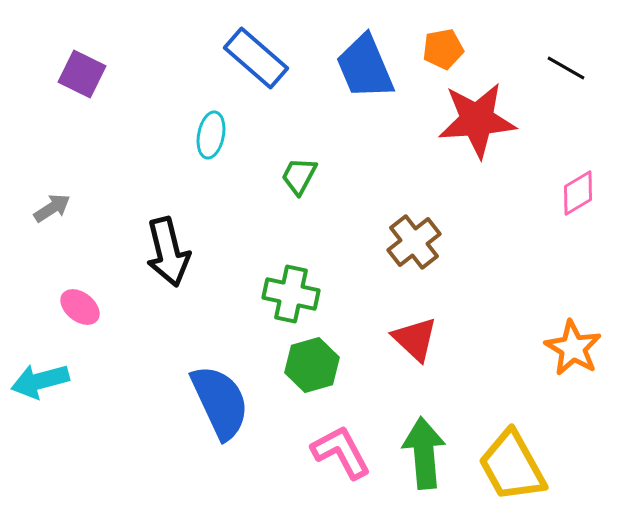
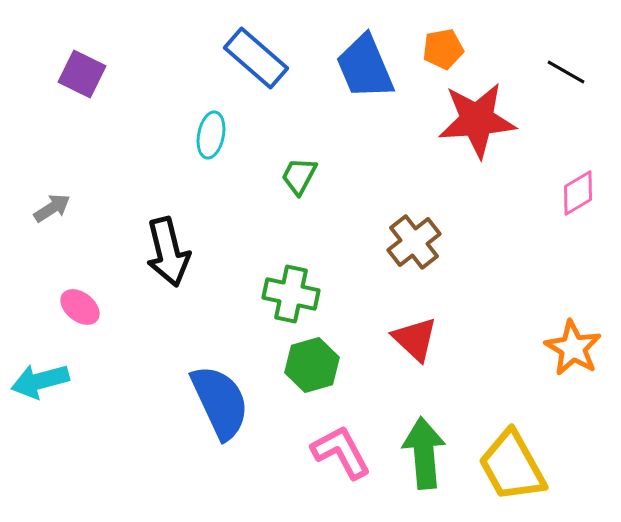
black line: moved 4 px down
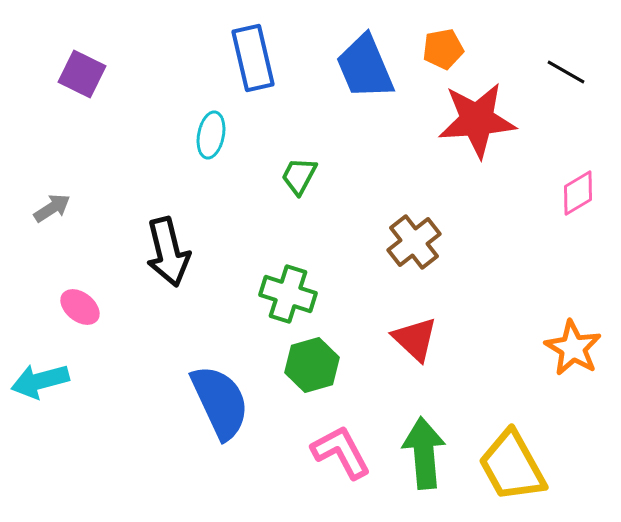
blue rectangle: moved 3 px left; rotated 36 degrees clockwise
green cross: moved 3 px left; rotated 6 degrees clockwise
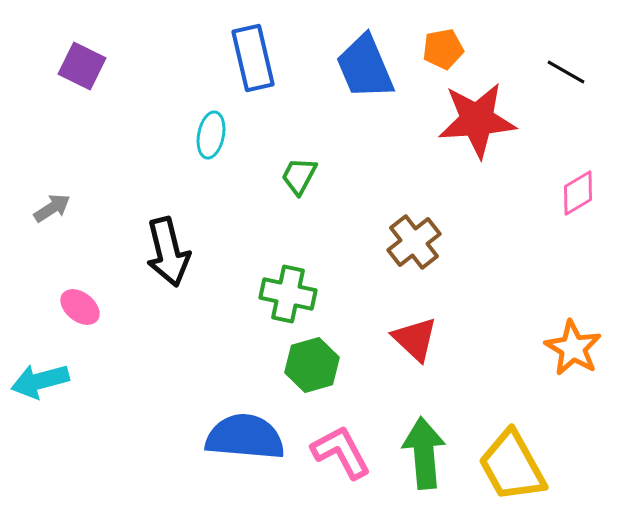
purple square: moved 8 px up
green cross: rotated 6 degrees counterclockwise
blue semicircle: moved 25 px right, 35 px down; rotated 60 degrees counterclockwise
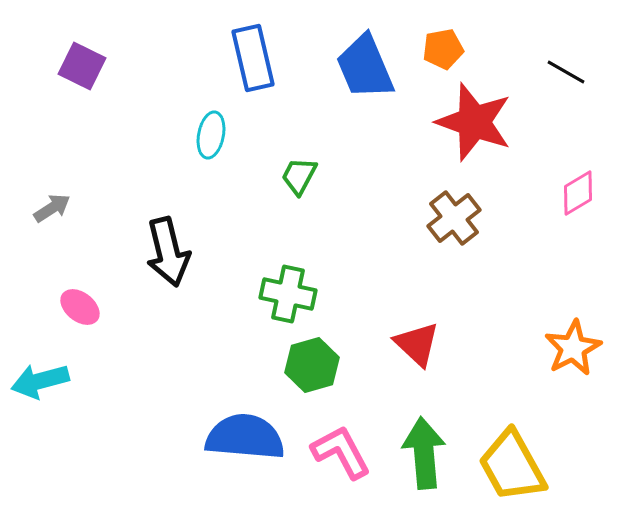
red star: moved 3 px left, 2 px down; rotated 24 degrees clockwise
brown cross: moved 40 px right, 24 px up
red triangle: moved 2 px right, 5 px down
orange star: rotated 14 degrees clockwise
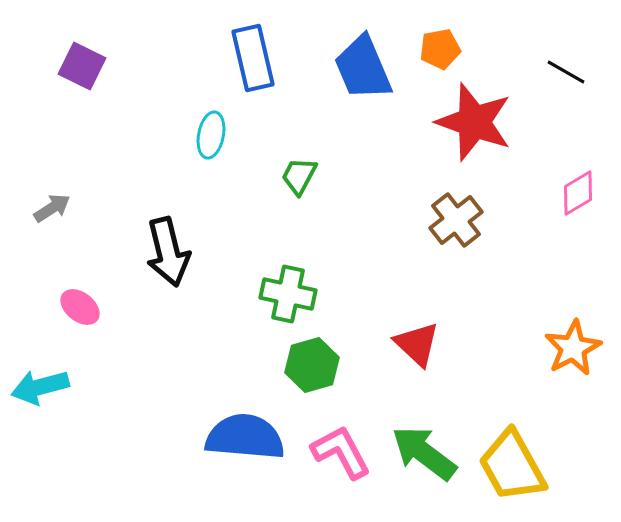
orange pentagon: moved 3 px left
blue trapezoid: moved 2 px left, 1 px down
brown cross: moved 2 px right, 2 px down
cyan arrow: moved 6 px down
green arrow: rotated 48 degrees counterclockwise
